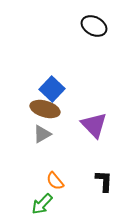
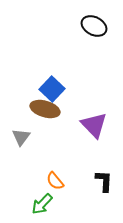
gray triangle: moved 21 px left, 3 px down; rotated 24 degrees counterclockwise
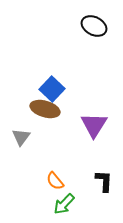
purple triangle: rotated 16 degrees clockwise
green arrow: moved 22 px right
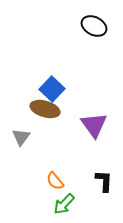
purple triangle: rotated 8 degrees counterclockwise
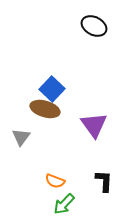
orange semicircle: rotated 30 degrees counterclockwise
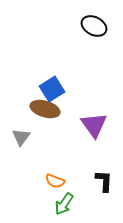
blue square: rotated 15 degrees clockwise
green arrow: rotated 10 degrees counterclockwise
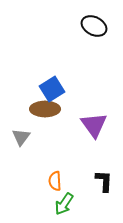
brown ellipse: rotated 16 degrees counterclockwise
orange semicircle: rotated 66 degrees clockwise
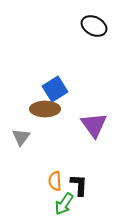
blue square: moved 3 px right
black L-shape: moved 25 px left, 4 px down
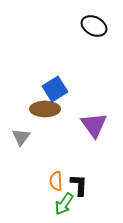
orange semicircle: moved 1 px right
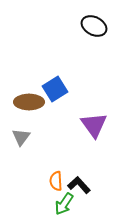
brown ellipse: moved 16 px left, 7 px up
black L-shape: rotated 45 degrees counterclockwise
